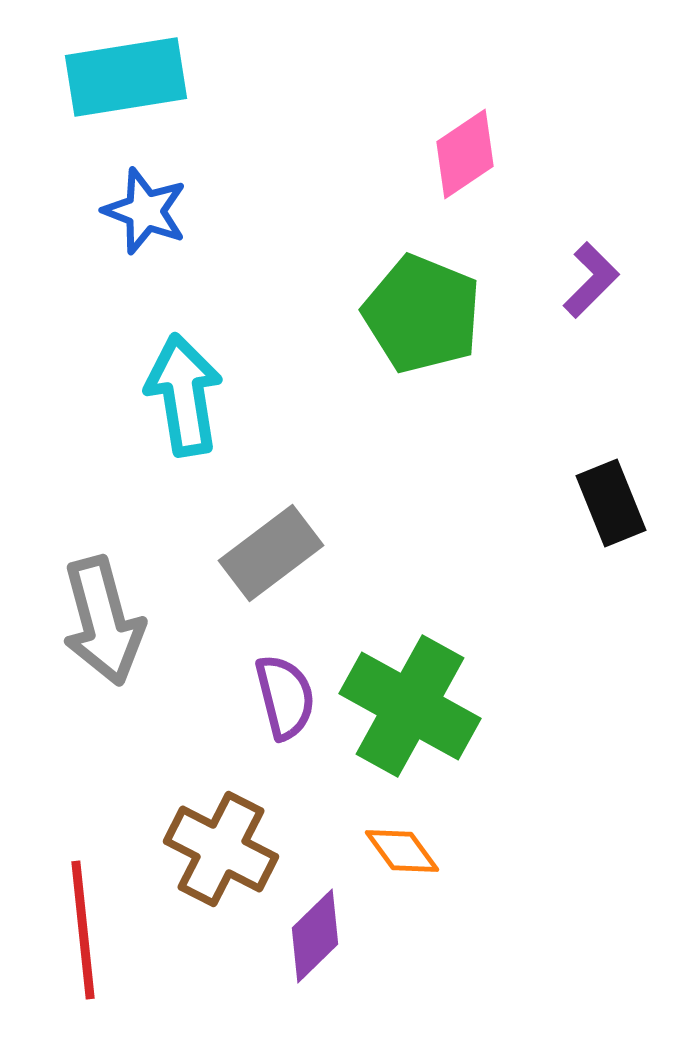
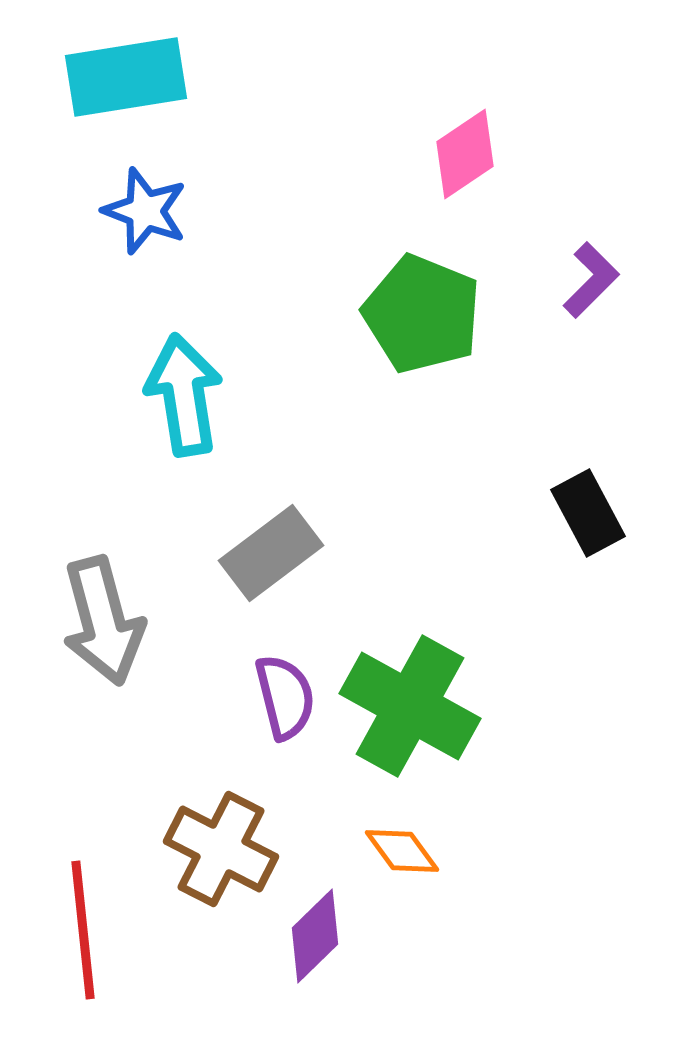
black rectangle: moved 23 px left, 10 px down; rotated 6 degrees counterclockwise
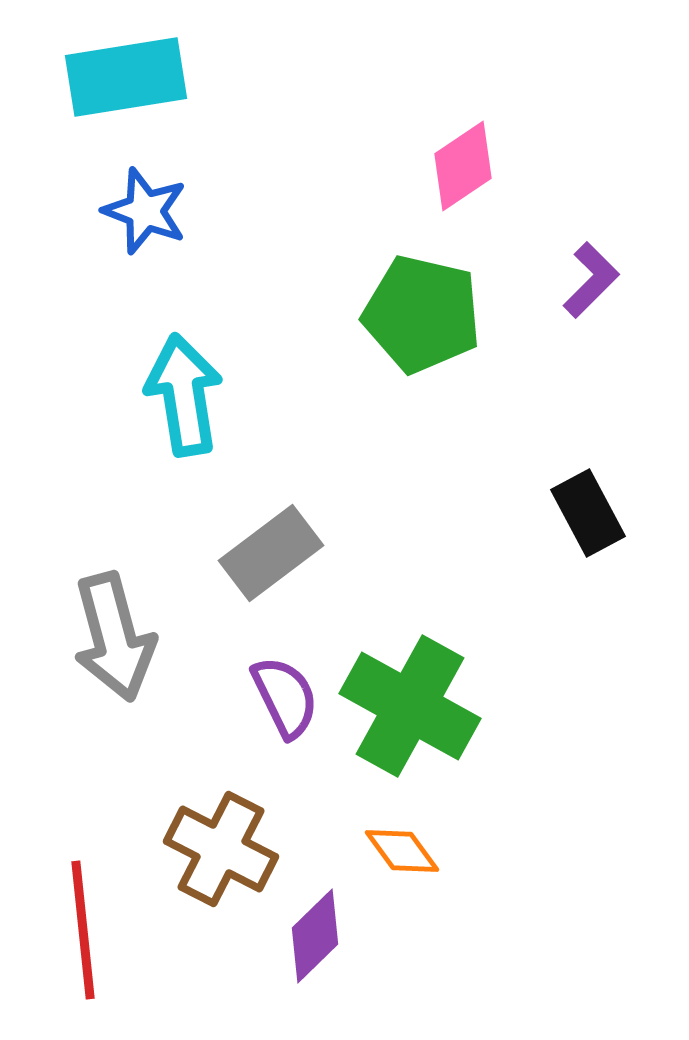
pink diamond: moved 2 px left, 12 px down
green pentagon: rotated 9 degrees counterclockwise
gray arrow: moved 11 px right, 16 px down
purple semicircle: rotated 12 degrees counterclockwise
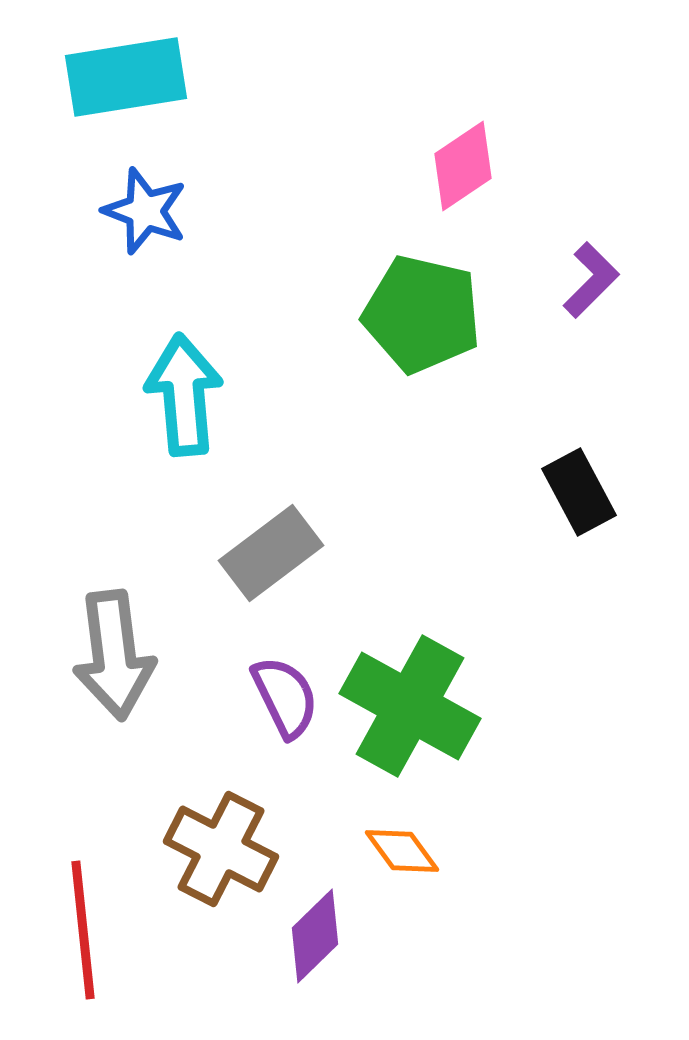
cyan arrow: rotated 4 degrees clockwise
black rectangle: moved 9 px left, 21 px up
gray arrow: moved 18 px down; rotated 8 degrees clockwise
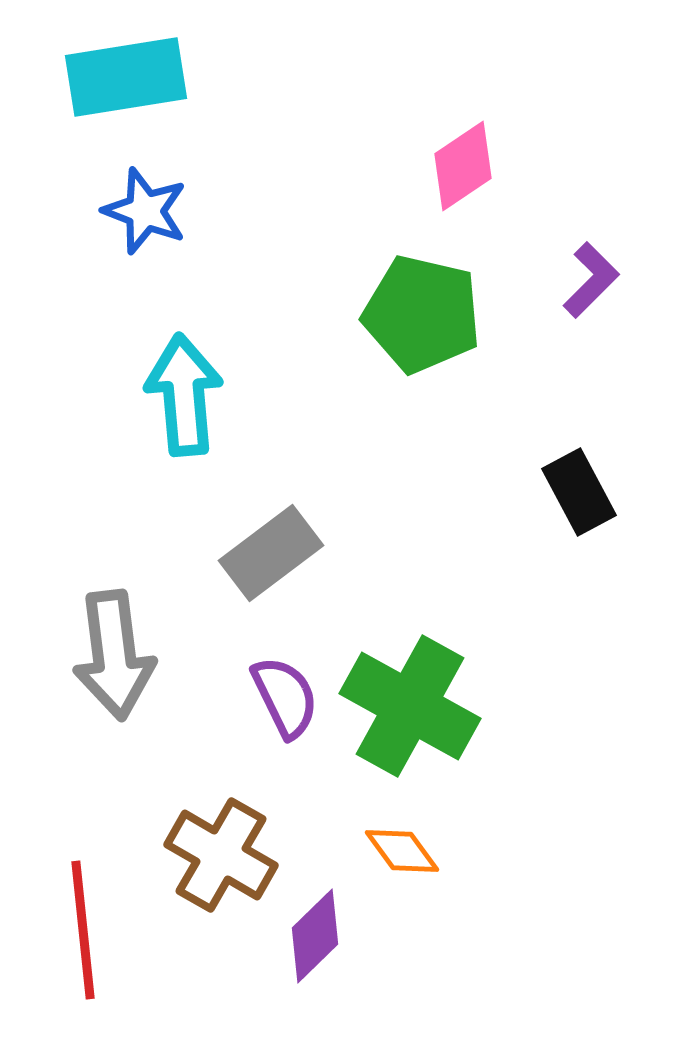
brown cross: moved 6 px down; rotated 3 degrees clockwise
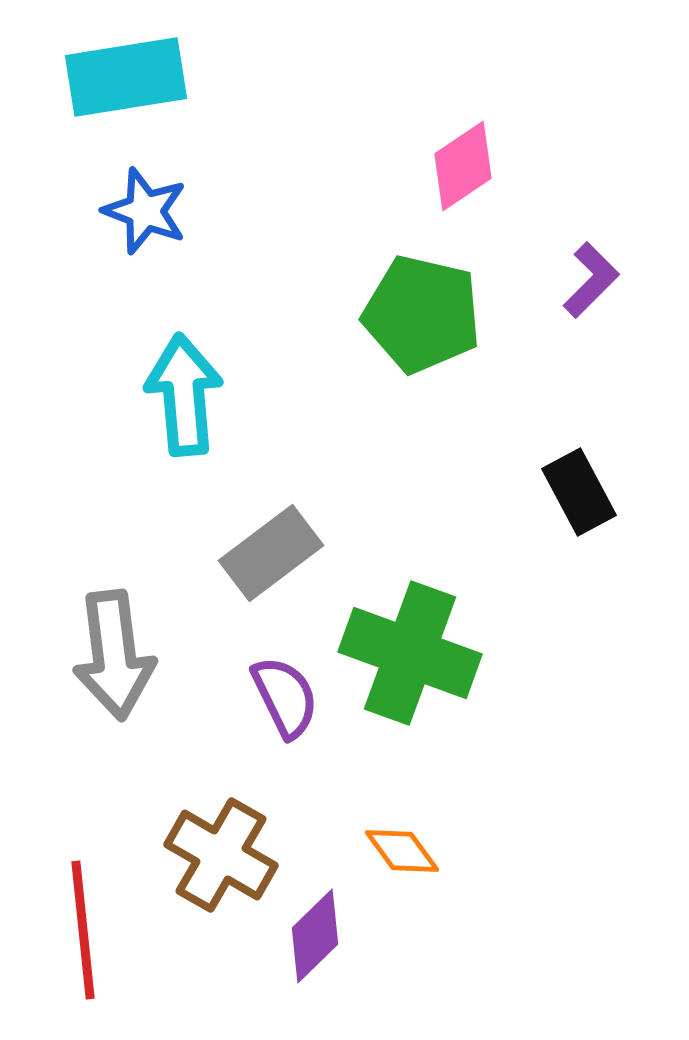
green cross: moved 53 px up; rotated 9 degrees counterclockwise
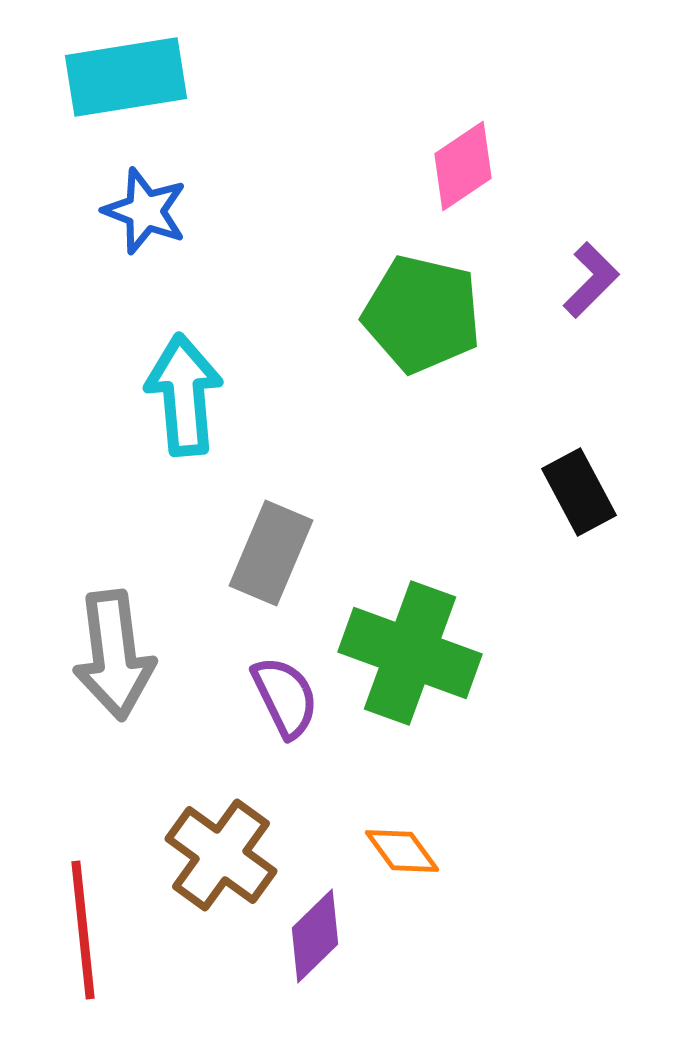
gray rectangle: rotated 30 degrees counterclockwise
brown cross: rotated 6 degrees clockwise
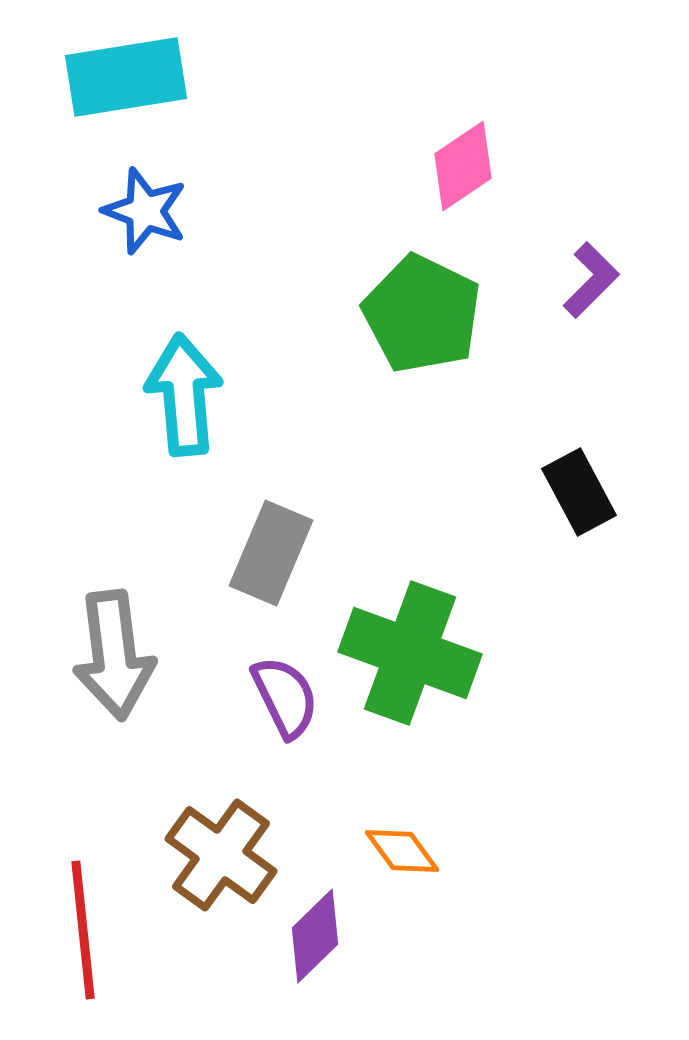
green pentagon: rotated 13 degrees clockwise
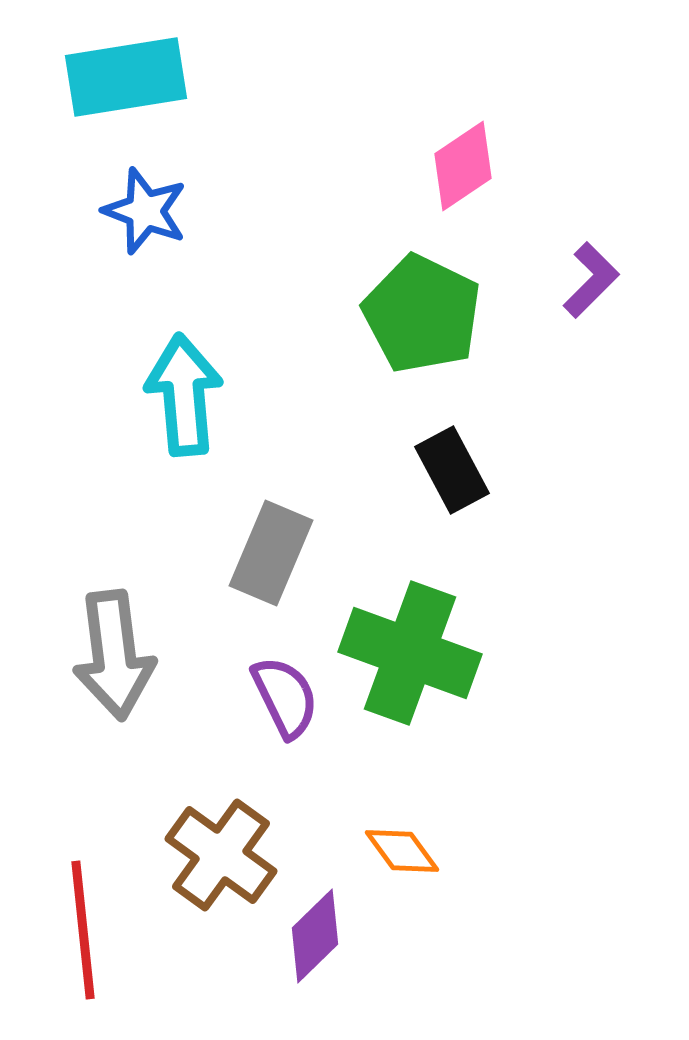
black rectangle: moved 127 px left, 22 px up
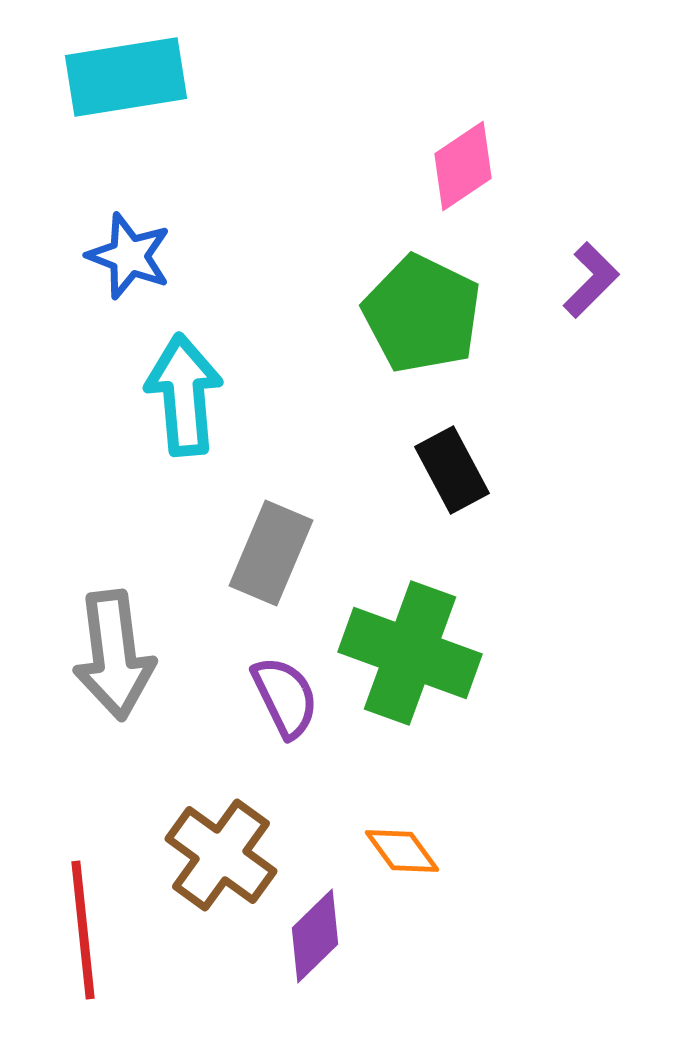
blue star: moved 16 px left, 45 px down
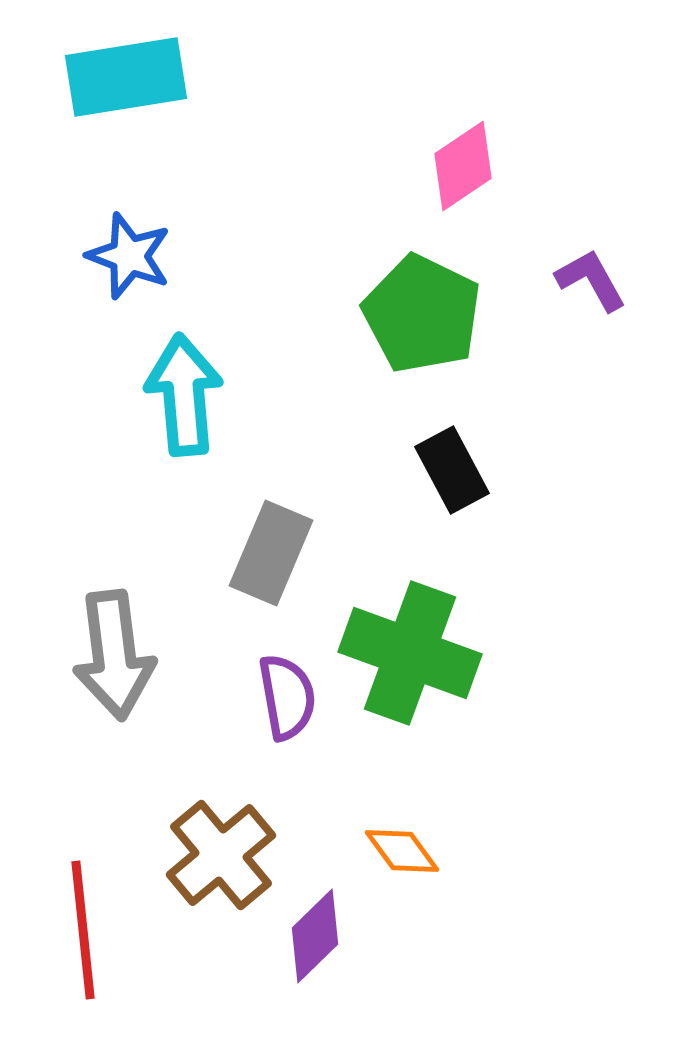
purple L-shape: rotated 74 degrees counterclockwise
purple semicircle: moved 2 px right; rotated 16 degrees clockwise
brown cross: rotated 14 degrees clockwise
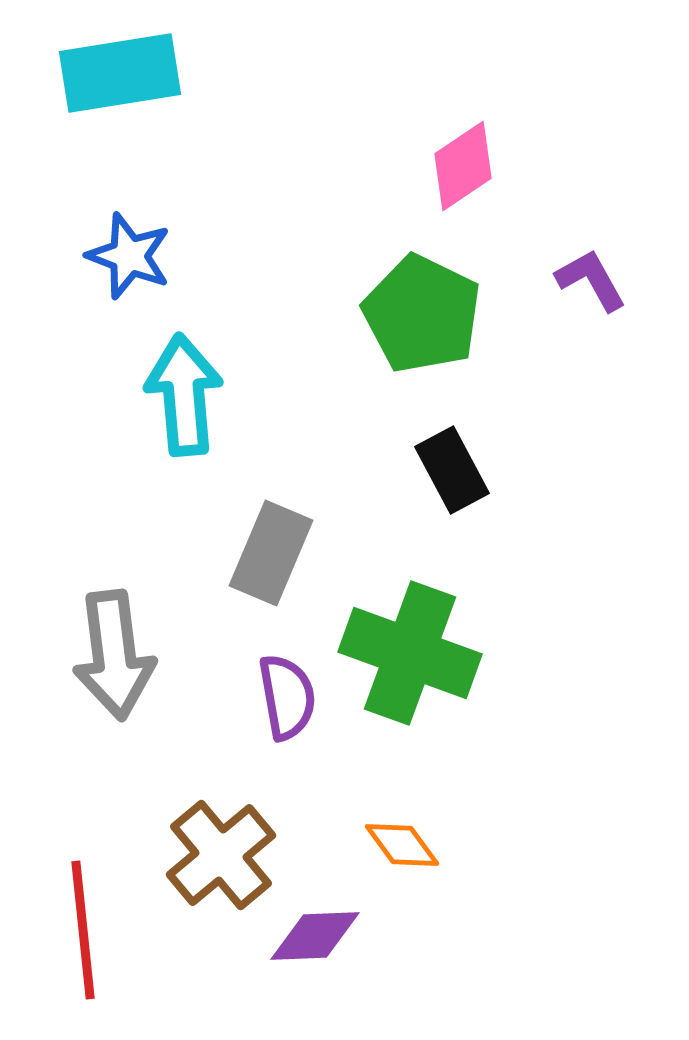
cyan rectangle: moved 6 px left, 4 px up
orange diamond: moved 6 px up
purple diamond: rotated 42 degrees clockwise
